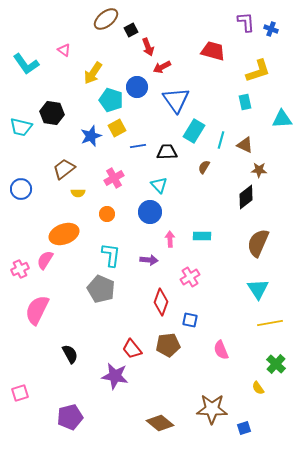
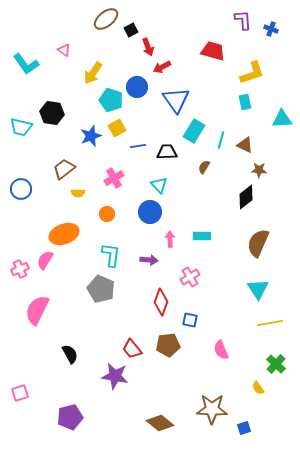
purple L-shape at (246, 22): moved 3 px left, 2 px up
yellow L-shape at (258, 71): moved 6 px left, 2 px down
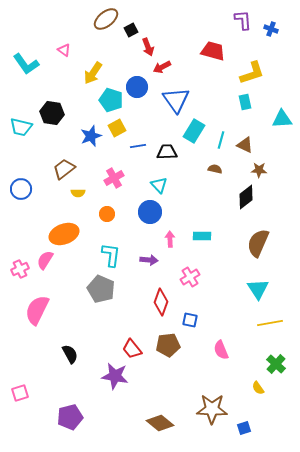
brown semicircle at (204, 167): moved 11 px right, 2 px down; rotated 72 degrees clockwise
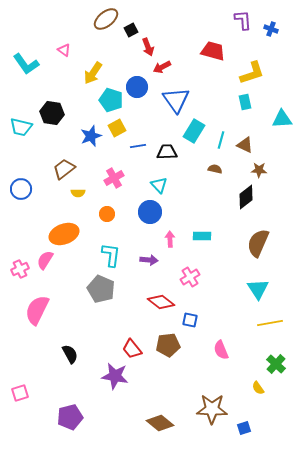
red diamond at (161, 302): rotated 72 degrees counterclockwise
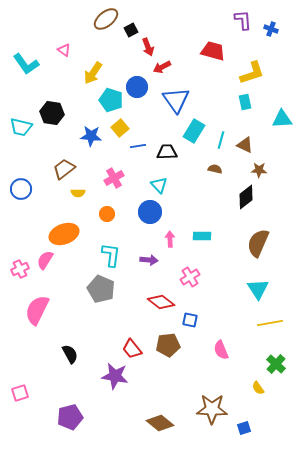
yellow square at (117, 128): moved 3 px right; rotated 12 degrees counterclockwise
blue star at (91, 136): rotated 25 degrees clockwise
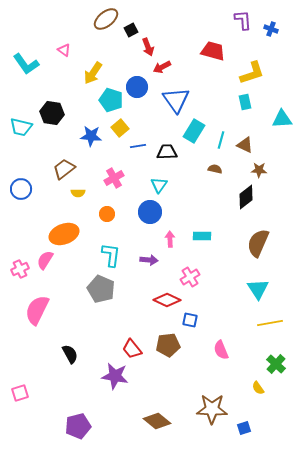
cyan triangle at (159, 185): rotated 18 degrees clockwise
red diamond at (161, 302): moved 6 px right, 2 px up; rotated 12 degrees counterclockwise
purple pentagon at (70, 417): moved 8 px right, 9 px down
brown diamond at (160, 423): moved 3 px left, 2 px up
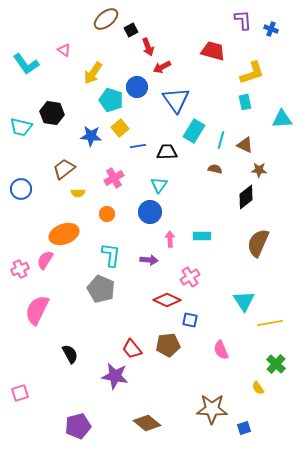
cyan triangle at (258, 289): moved 14 px left, 12 px down
brown diamond at (157, 421): moved 10 px left, 2 px down
